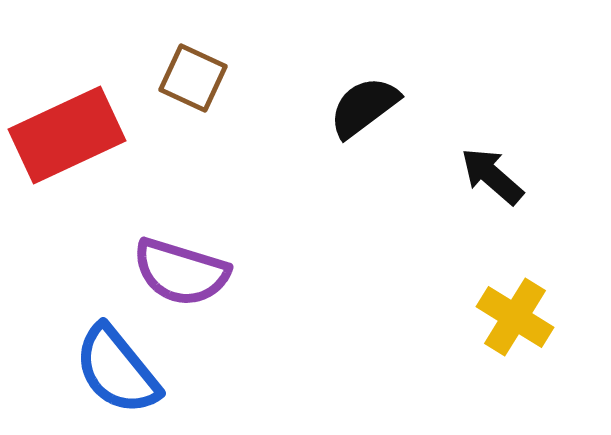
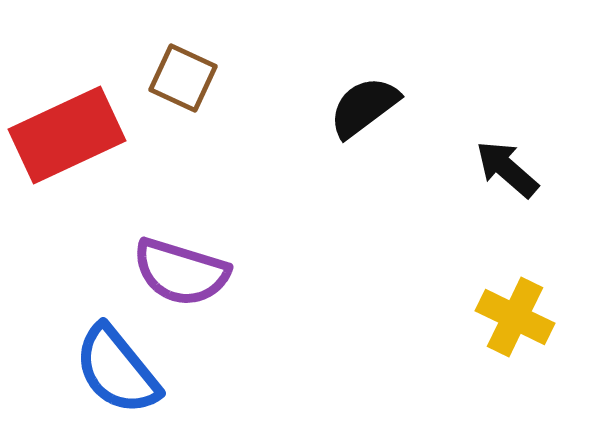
brown square: moved 10 px left
black arrow: moved 15 px right, 7 px up
yellow cross: rotated 6 degrees counterclockwise
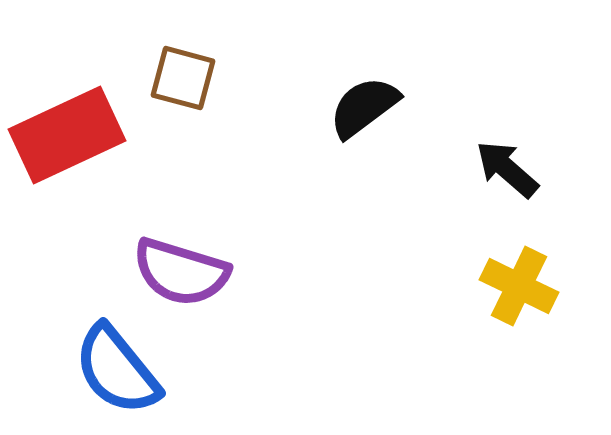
brown square: rotated 10 degrees counterclockwise
yellow cross: moved 4 px right, 31 px up
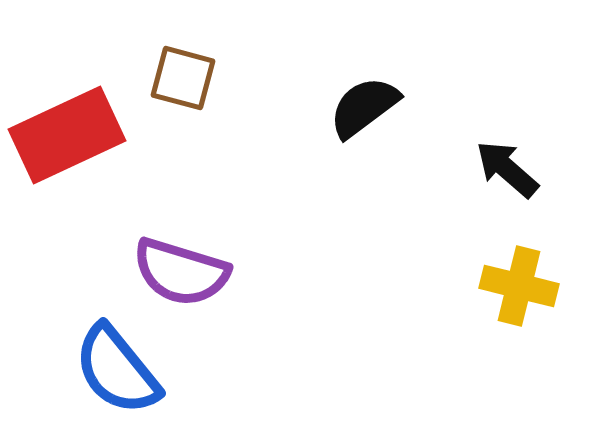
yellow cross: rotated 12 degrees counterclockwise
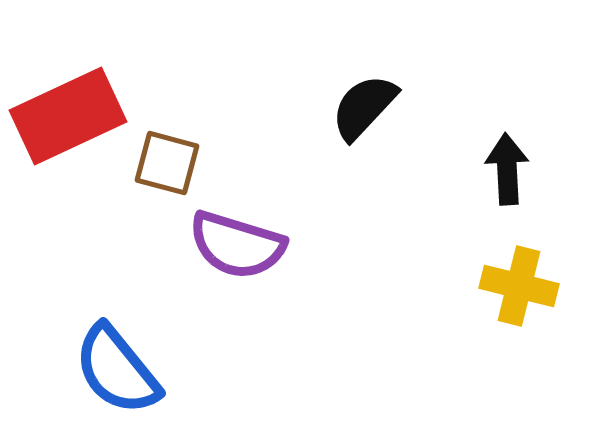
brown square: moved 16 px left, 85 px down
black semicircle: rotated 10 degrees counterclockwise
red rectangle: moved 1 px right, 19 px up
black arrow: rotated 46 degrees clockwise
purple semicircle: moved 56 px right, 27 px up
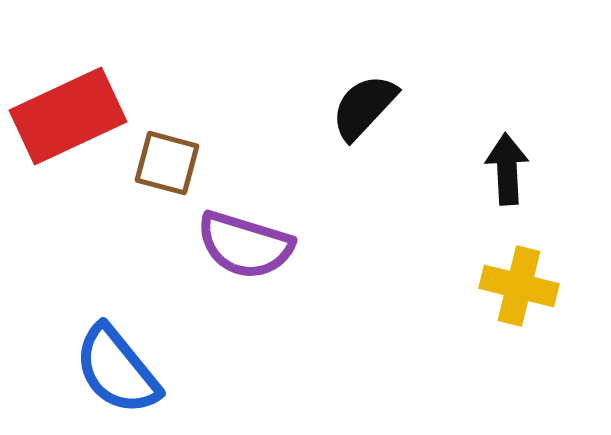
purple semicircle: moved 8 px right
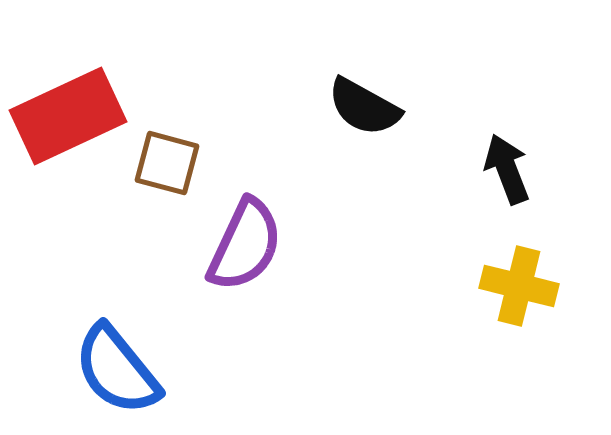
black semicircle: rotated 104 degrees counterclockwise
black arrow: rotated 18 degrees counterclockwise
purple semicircle: rotated 82 degrees counterclockwise
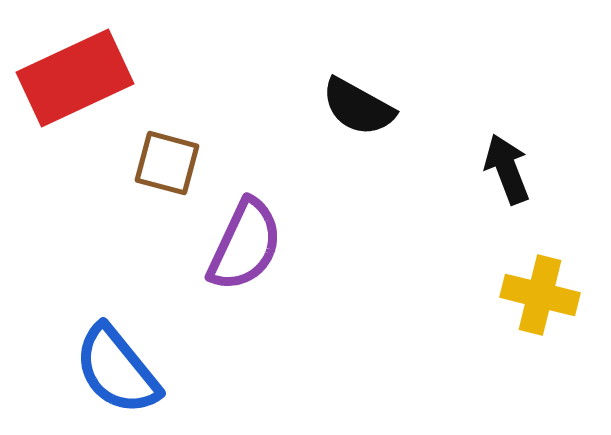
black semicircle: moved 6 px left
red rectangle: moved 7 px right, 38 px up
yellow cross: moved 21 px right, 9 px down
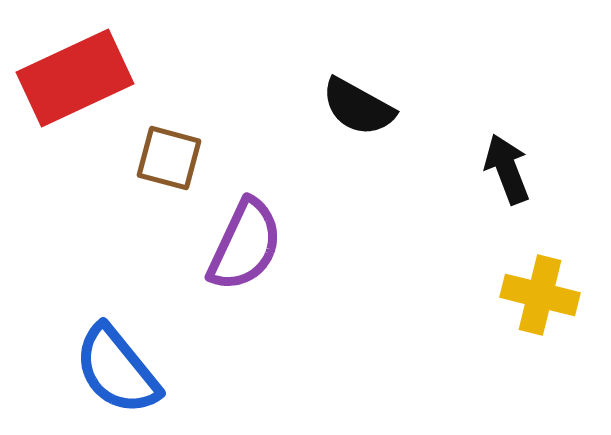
brown square: moved 2 px right, 5 px up
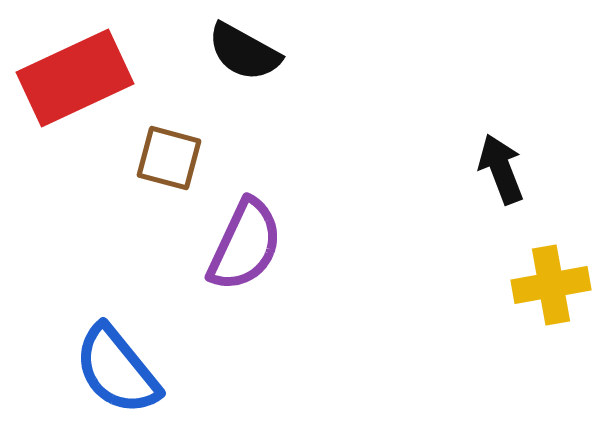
black semicircle: moved 114 px left, 55 px up
black arrow: moved 6 px left
yellow cross: moved 11 px right, 10 px up; rotated 24 degrees counterclockwise
